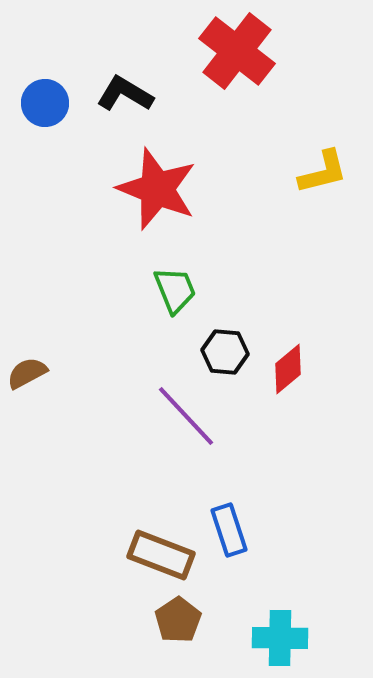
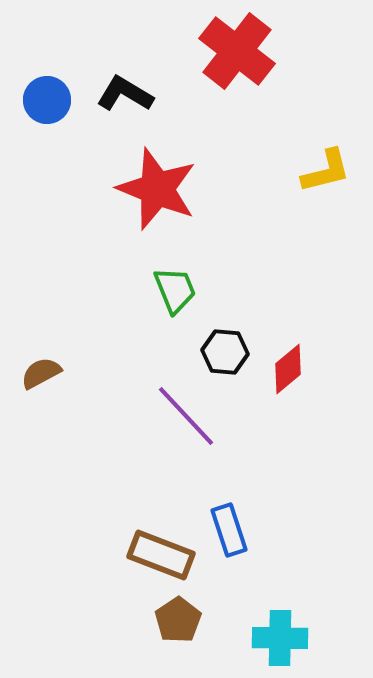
blue circle: moved 2 px right, 3 px up
yellow L-shape: moved 3 px right, 1 px up
brown semicircle: moved 14 px right
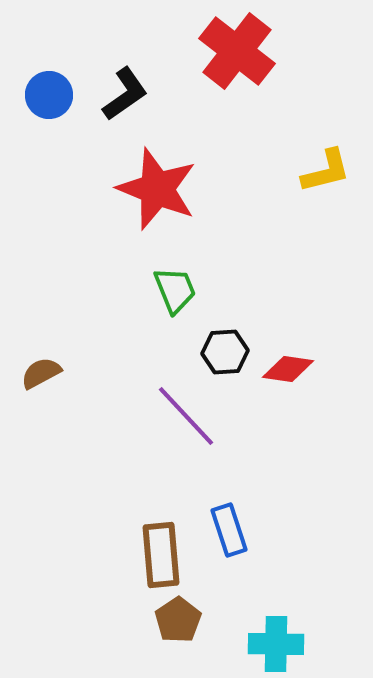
black L-shape: rotated 114 degrees clockwise
blue circle: moved 2 px right, 5 px up
black hexagon: rotated 9 degrees counterclockwise
red diamond: rotated 48 degrees clockwise
brown rectangle: rotated 64 degrees clockwise
cyan cross: moved 4 px left, 6 px down
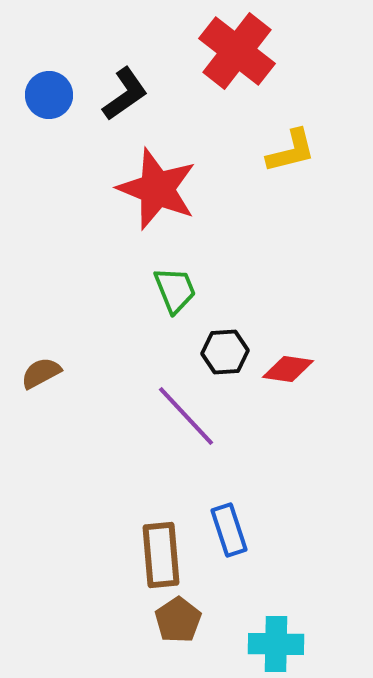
yellow L-shape: moved 35 px left, 20 px up
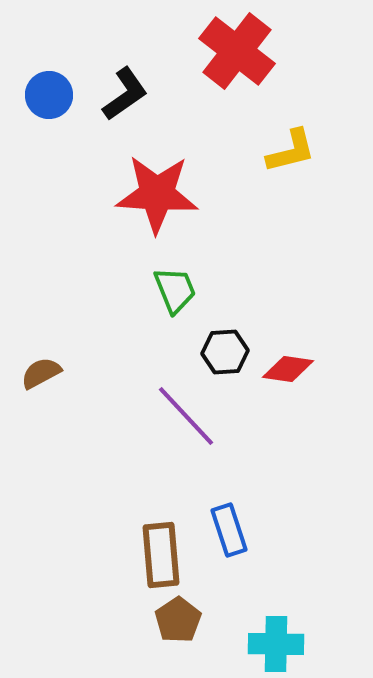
red star: moved 5 px down; rotated 18 degrees counterclockwise
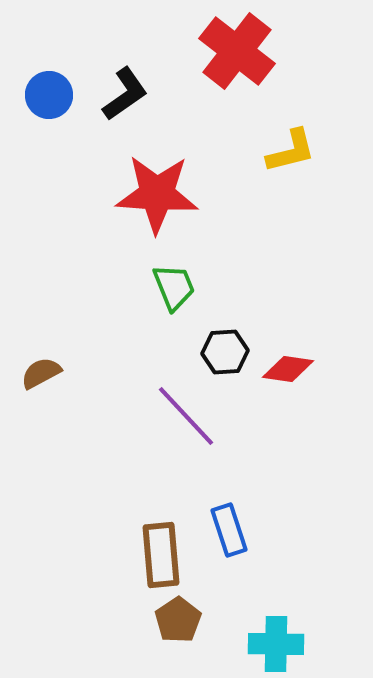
green trapezoid: moved 1 px left, 3 px up
